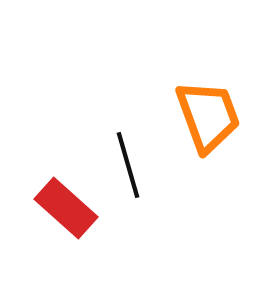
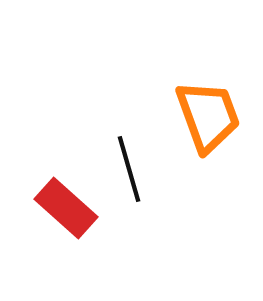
black line: moved 1 px right, 4 px down
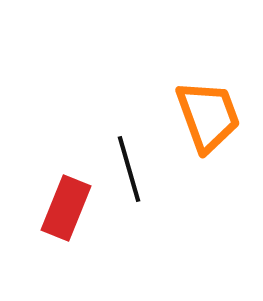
red rectangle: rotated 70 degrees clockwise
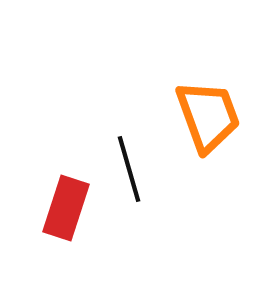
red rectangle: rotated 4 degrees counterclockwise
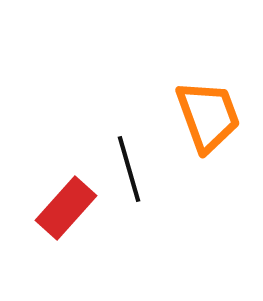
red rectangle: rotated 24 degrees clockwise
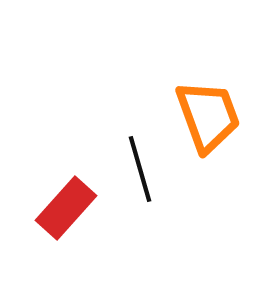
black line: moved 11 px right
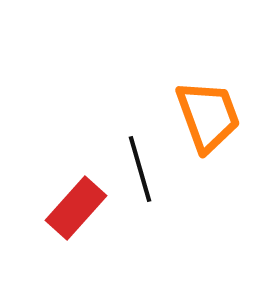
red rectangle: moved 10 px right
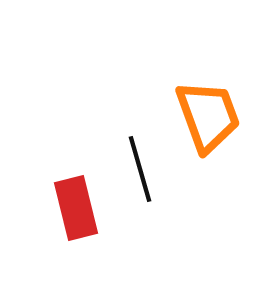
red rectangle: rotated 56 degrees counterclockwise
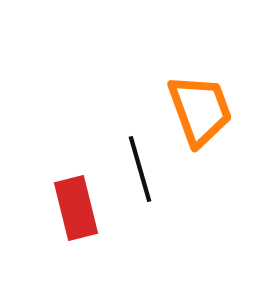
orange trapezoid: moved 8 px left, 6 px up
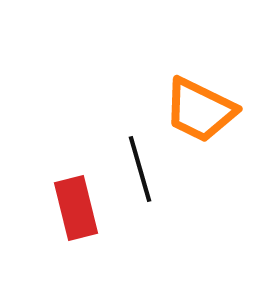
orange trapezoid: rotated 136 degrees clockwise
